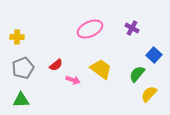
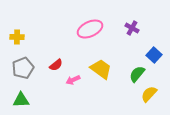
pink arrow: rotated 136 degrees clockwise
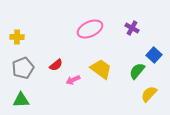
green semicircle: moved 3 px up
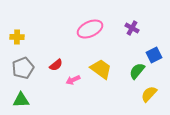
blue square: rotated 21 degrees clockwise
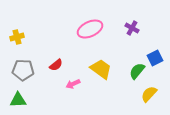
yellow cross: rotated 16 degrees counterclockwise
blue square: moved 1 px right, 3 px down
gray pentagon: moved 2 px down; rotated 25 degrees clockwise
pink arrow: moved 4 px down
green triangle: moved 3 px left
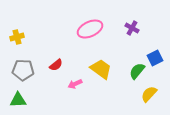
pink arrow: moved 2 px right
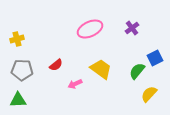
purple cross: rotated 24 degrees clockwise
yellow cross: moved 2 px down
gray pentagon: moved 1 px left
